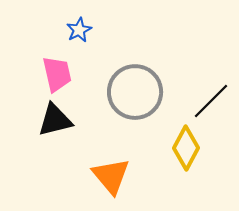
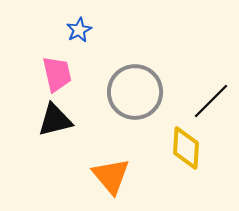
yellow diamond: rotated 24 degrees counterclockwise
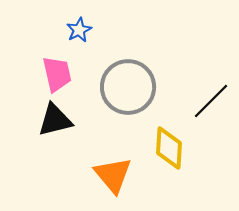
gray circle: moved 7 px left, 5 px up
yellow diamond: moved 17 px left
orange triangle: moved 2 px right, 1 px up
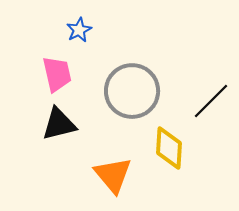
gray circle: moved 4 px right, 4 px down
black triangle: moved 4 px right, 4 px down
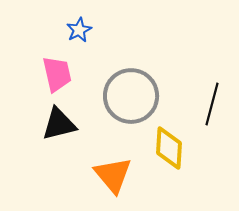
gray circle: moved 1 px left, 5 px down
black line: moved 1 px right, 3 px down; rotated 30 degrees counterclockwise
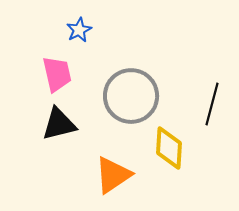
orange triangle: rotated 36 degrees clockwise
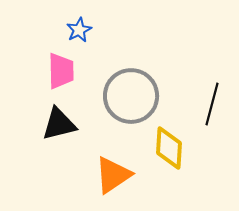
pink trapezoid: moved 4 px right, 3 px up; rotated 12 degrees clockwise
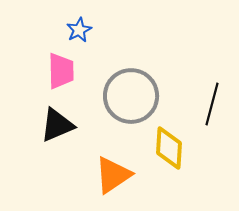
black triangle: moved 2 px left, 1 px down; rotated 9 degrees counterclockwise
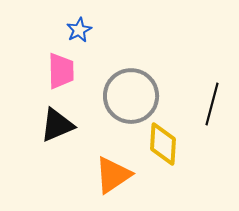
yellow diamond: moved 6 px left, 4 px up
